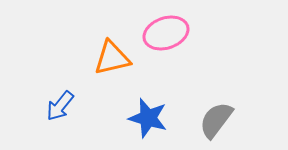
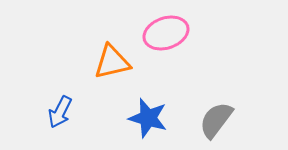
orange triangle: moved 4 px down
blue arrow: moved 6 px down; rotated 12 degrees counterclockwise
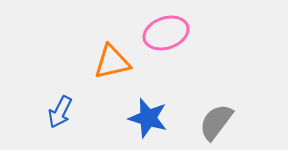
gray semicircle: moved 2 px down
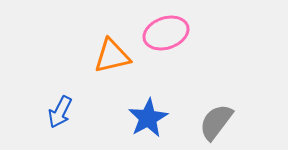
orange triangle: moved 6 px up
blue star: rotated 27 degrees clockwise
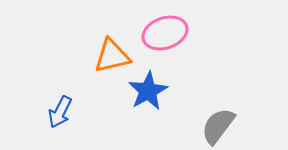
pink ellipse: moved 1 px left
blue star: moved 27 px up
gray semicircle: moved 2 px right, 4 px down
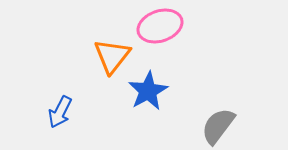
pink ellipse: moved 5 px left, 7 px up
orange triangle: rotated 39 degrees counterclockwise
